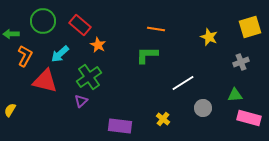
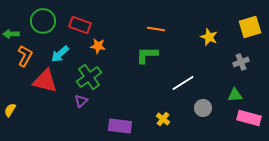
red rectangle: rotated 20 degrees counterclockwise
orange star: moved 1 px down; rotated 21 degrees counterclockwise
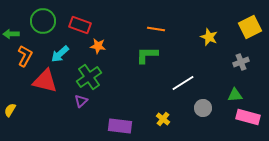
yellow square: rotated 10 degrees counterclockwise
pink rectangle: moved 1 px left, 1 px up
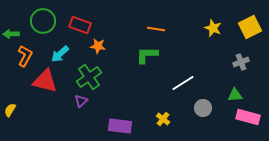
yellow star: moved 4 px right, 9 px up
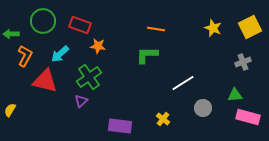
gray cross: moved 2 px right
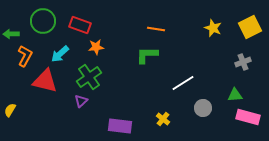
orange star: moved 2 px left, 1 px down; rotated 14 degrees counterclockwise
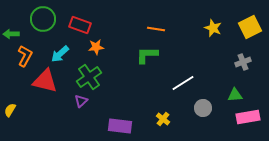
green circle: moved 2 px up
pink rectangle: rotated 25 degrees counterclockwise
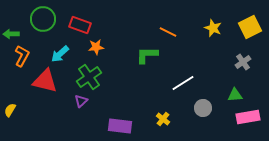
orange line: moved 12 px right, 3 px down; rotated 18 degrees clockwise
orange L-shape: moved 3 px left
gray cross: rotated 14 degrees counterclockwise
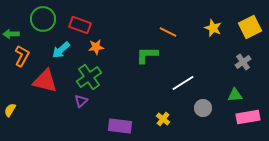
cyan arrow: moved 1 px right, 4 px up
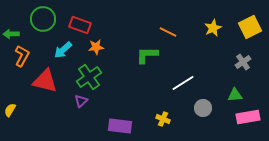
yellow star: rotated 24 degrees clockwise
cyan arrow: moved 2 px right
yellow cross: rotated 16 degrees counterclockwise
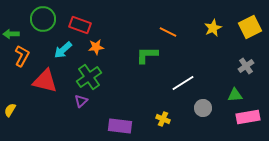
gray cross: moved 3 px right, 4 px down
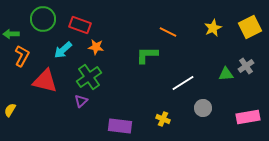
orange star: rotated 14 degrees clockwise
green triangle: moved 9 px left, 21 px up
